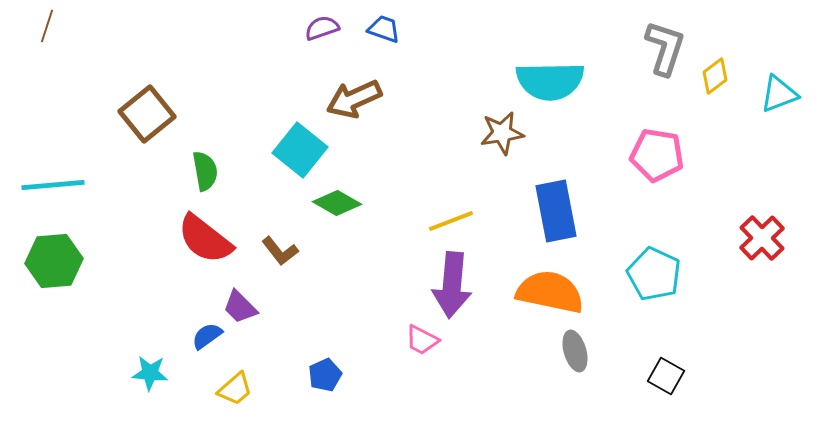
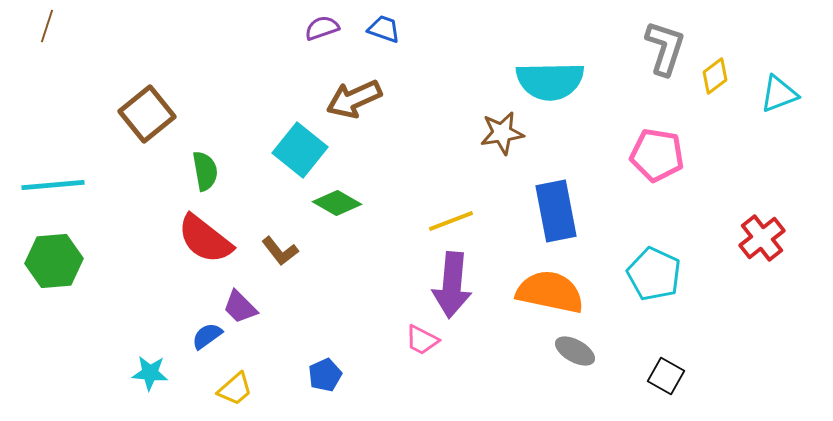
red cross: rotated 6 degrees clockwise
gray ellipse: rotated 45 degrees counterclockwise
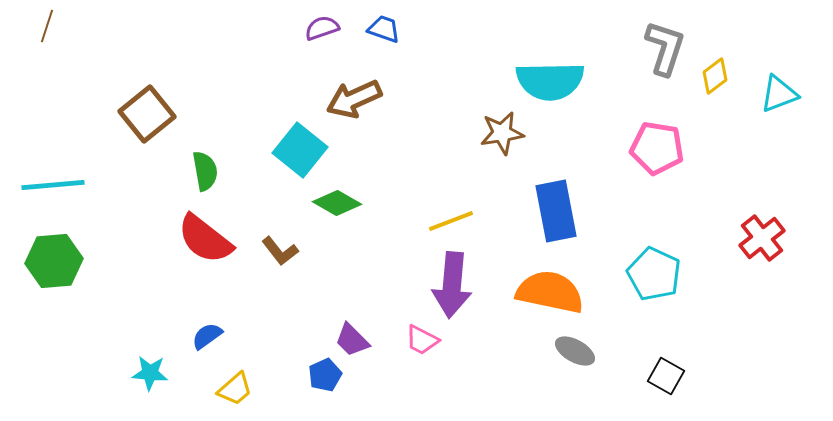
pink pentagon: moved 7 px up
purple trapezoid: moved 112 px right, 33 px down
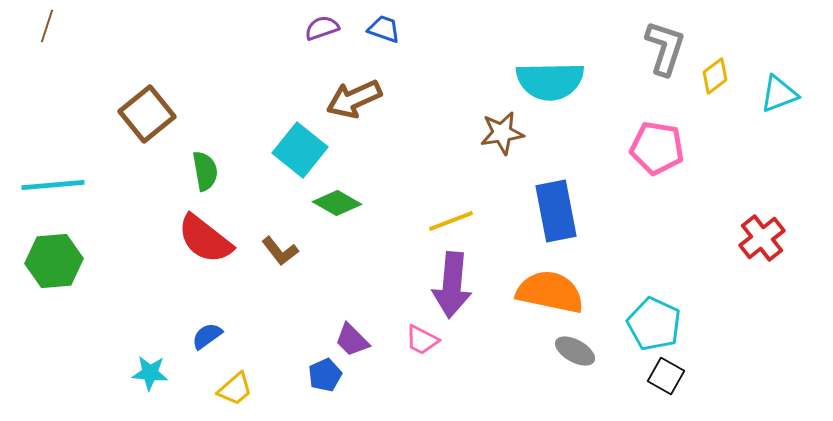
cyan pentagon: moved 50 px down
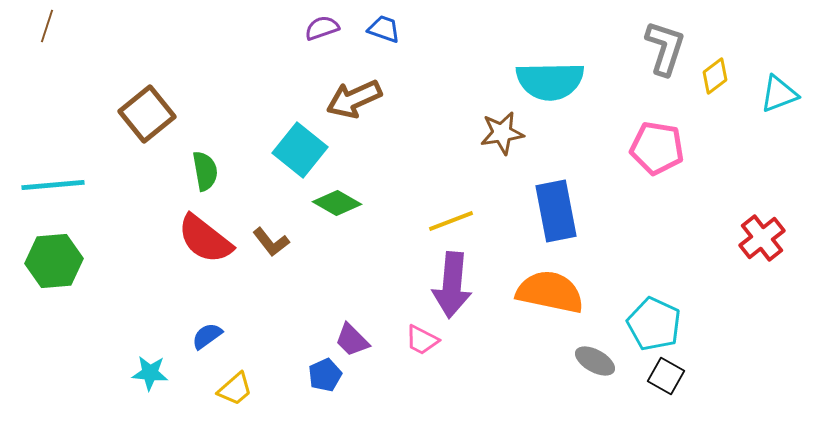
brown L-shape: moved 9 px left, 9 px up
gray ellipse: moved 20 px right, 10 px down
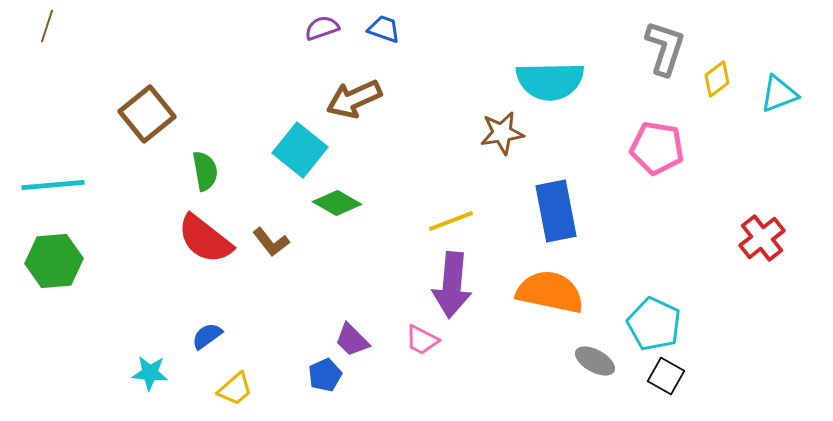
yellow diamond: moved 2 px right, 3 px down
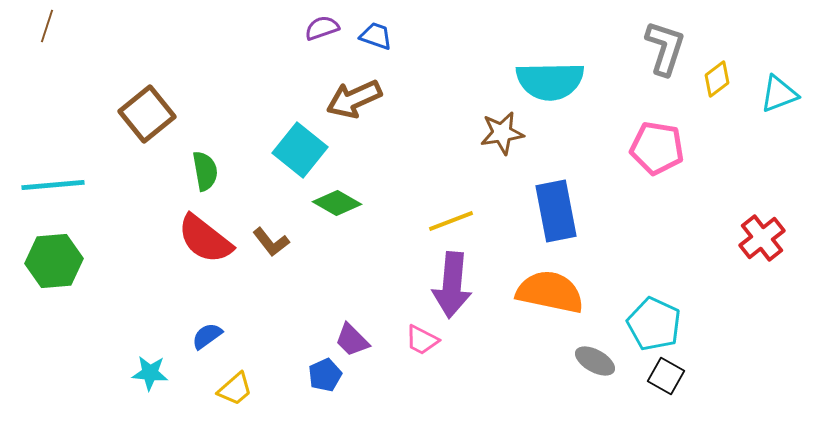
blue trapezoid: moved 8 px left, 7 px down
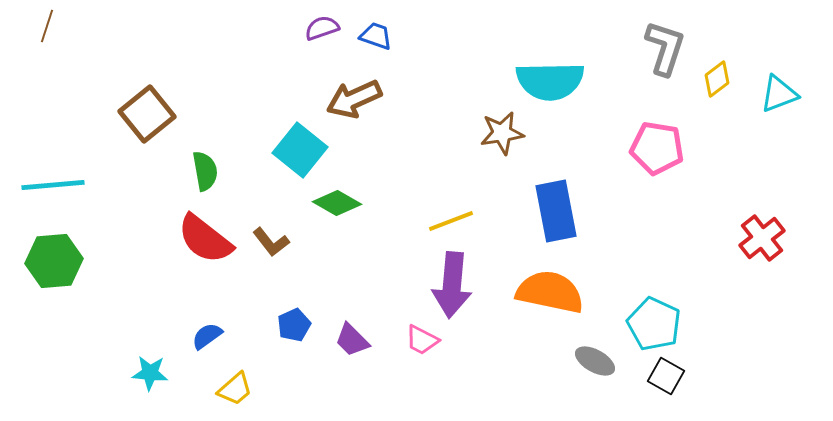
blue pentagon: moved 31 px left, 50 px up
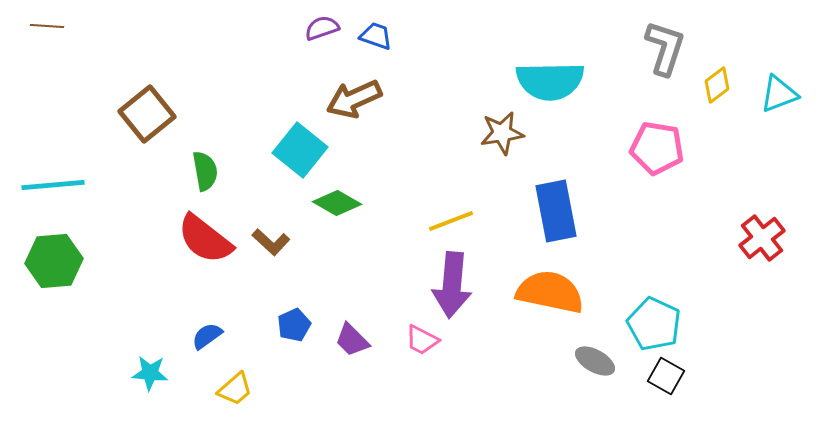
brown line: rotated 76 degrees clockwise
yellow diamond: moved 6 px down
brown L-shape: rotated 9 degrees counterclockwise
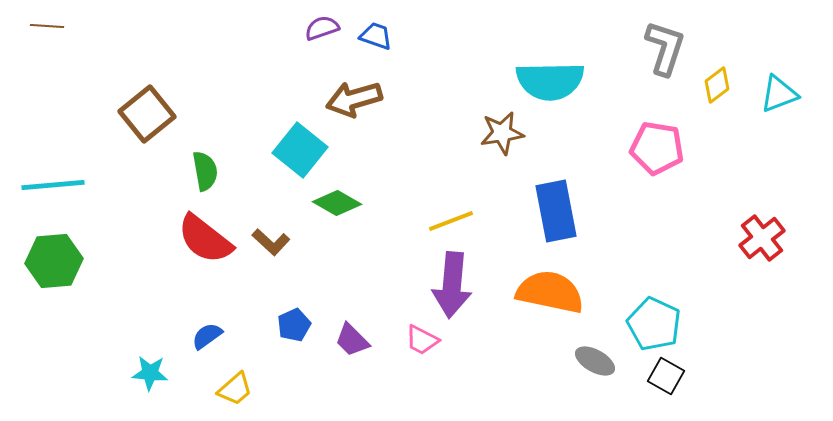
brown arrow: rotated 8 degrees clockwise
